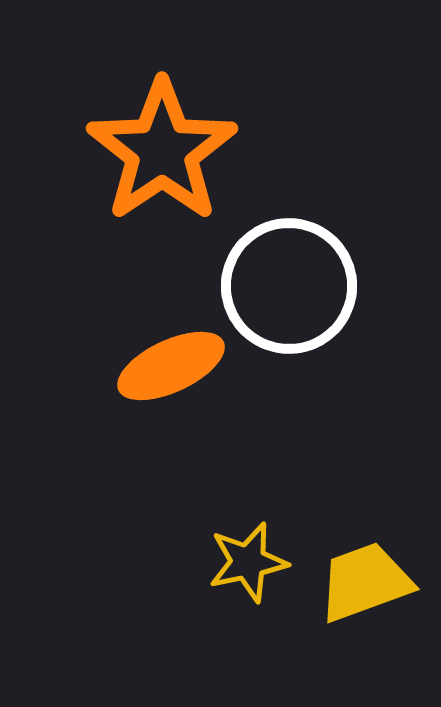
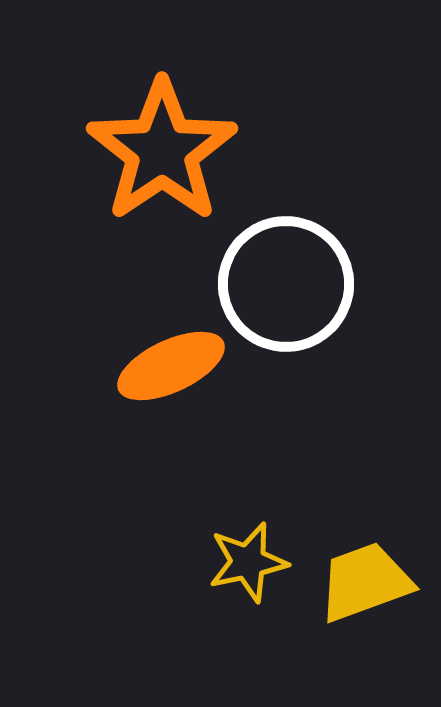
white circle: moved 3 px left, 2 px up
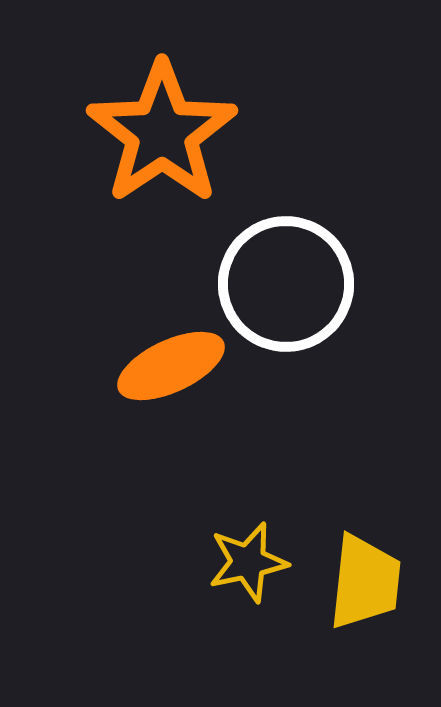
orange star: moved 18 px up
yellow trapezoid: rotated 116 degrees clockwise
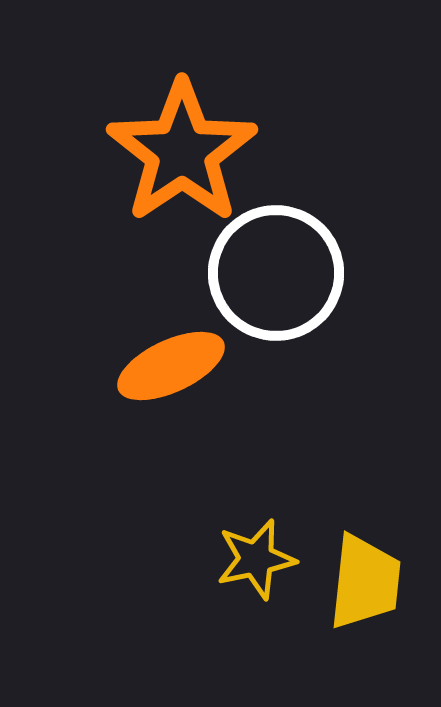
orange star: moved 20 px right, 19 px down
white circle: moved 10 px left, 11 px up
yellow star: moved 8 px right, 3 px up
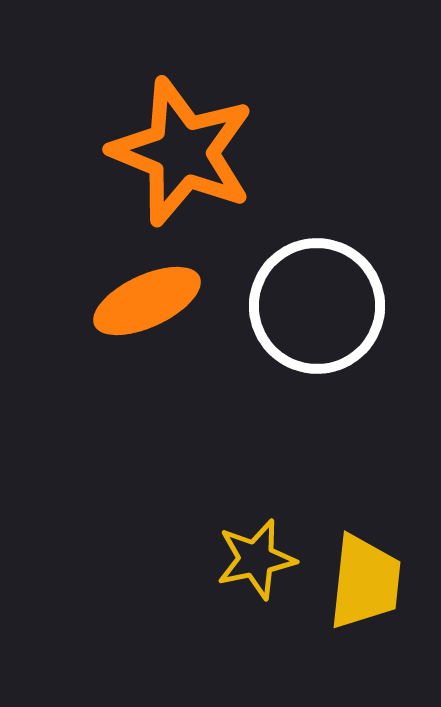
orange star: rotated 16 degrees counterclockwise
white circle: moved 41 px right, 33 px down
orange ellipse: moved 24 px left, 65 px up
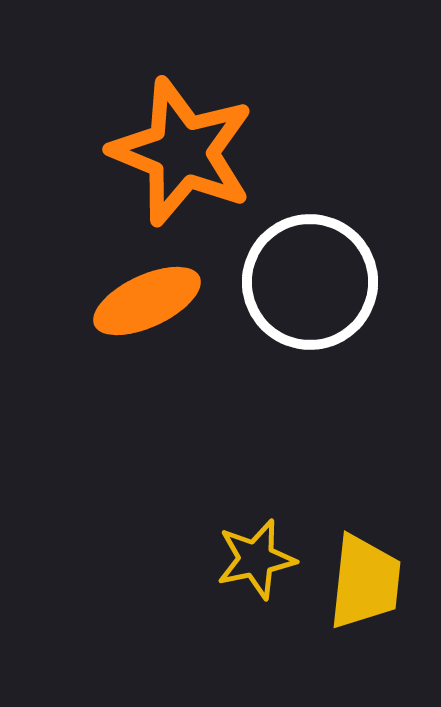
white circle: moved 7 px left, 24 px up
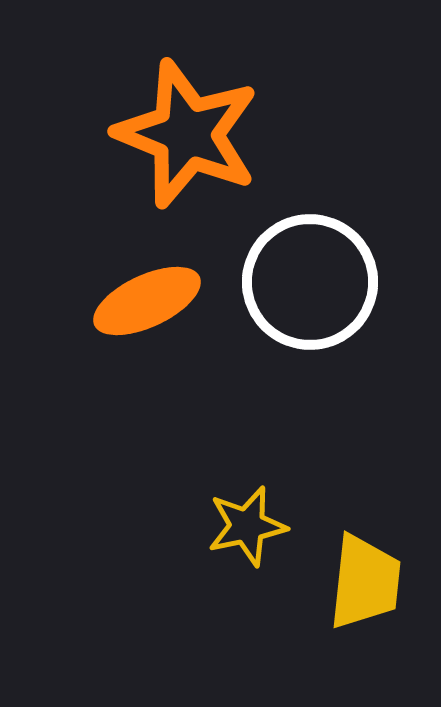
orange star: moved 5 px right, 18 px up
yellow star: moved 9 px left, 33 px up
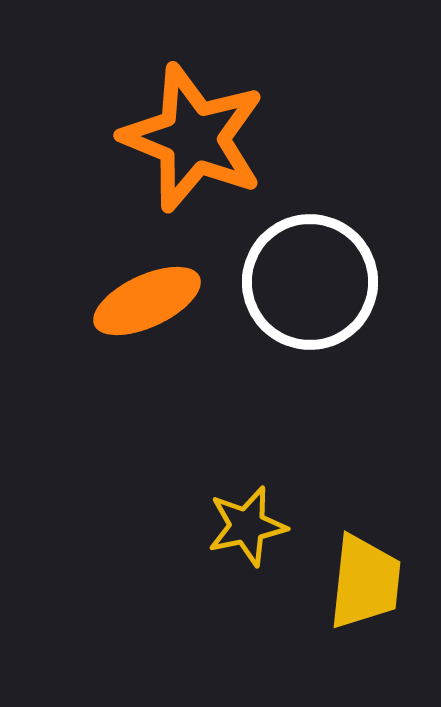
orange star: moved 6 px right, 4 px down
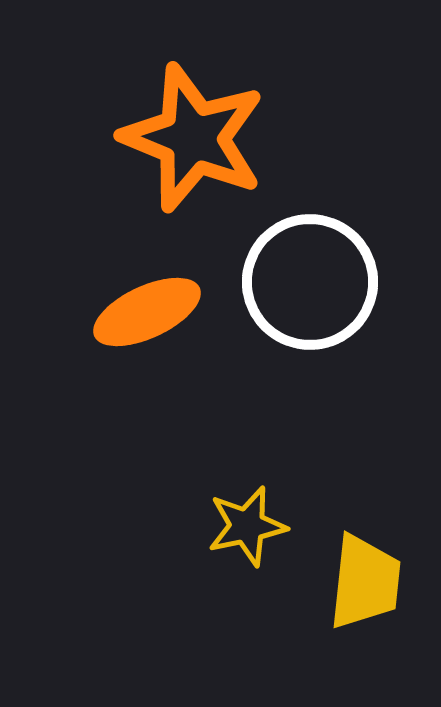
orange ellipse: moved 11 px down
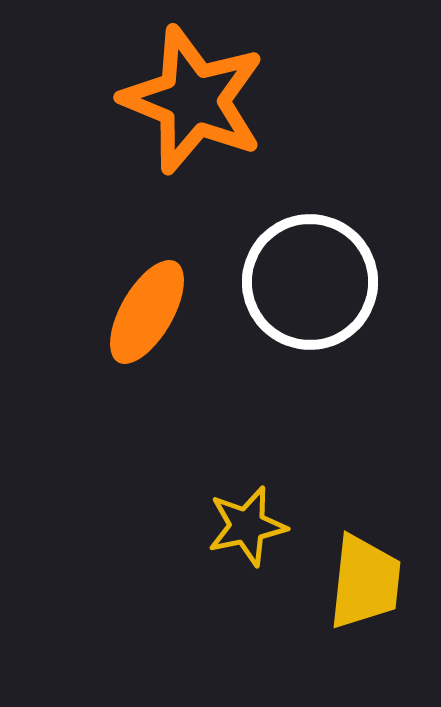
orange star: moved 38 px up
orange ellipse: rotated 35 degrees counterclockwise
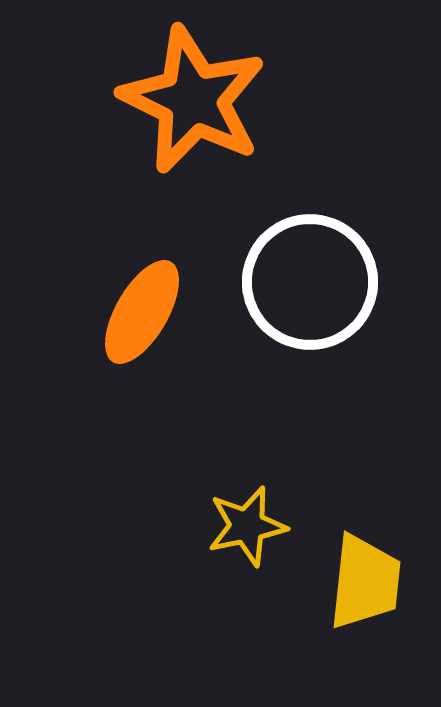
orange star: rotated 4 degrees clockwise
orange ellipse: moved 5 px left
